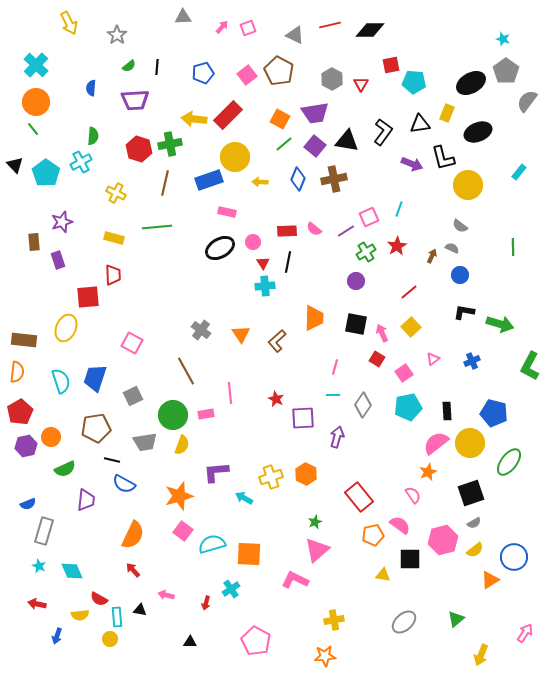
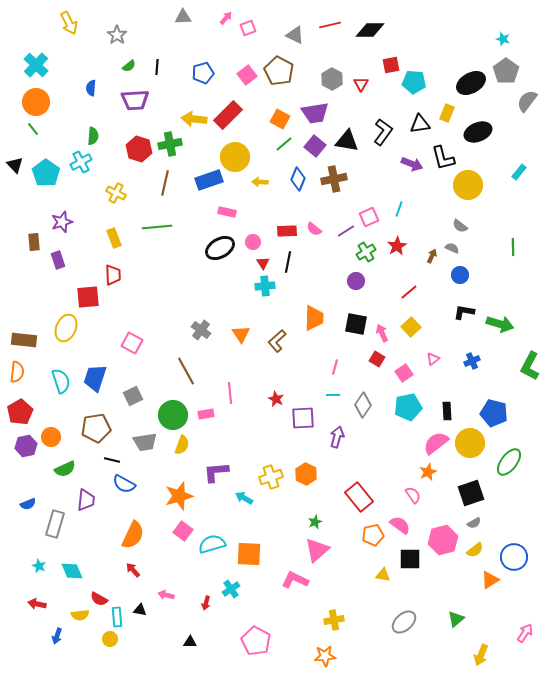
pink arrow at (222, 27): moved 4 px right, 9 px up
yellow rectangle at (114, 238): rotated 54 degrees clockwise
gray rectangle at (44, 531): moved 11 px right, 7 px up
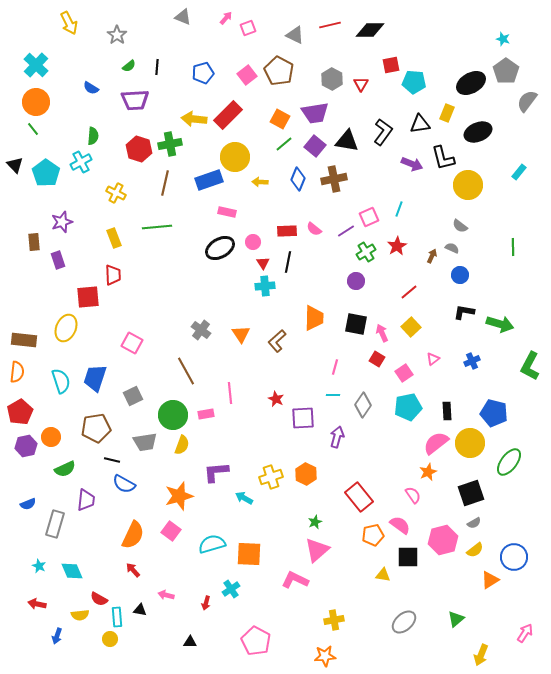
gray triangle at (183, 17): rotated 24 degrees clockwise
blue semicircle at (91, 88): rotated 63 degrees counterclockwise
pink square at (183, 531): moved 12 px left
black square at (410, 559): moved 2 px left, 2 px up
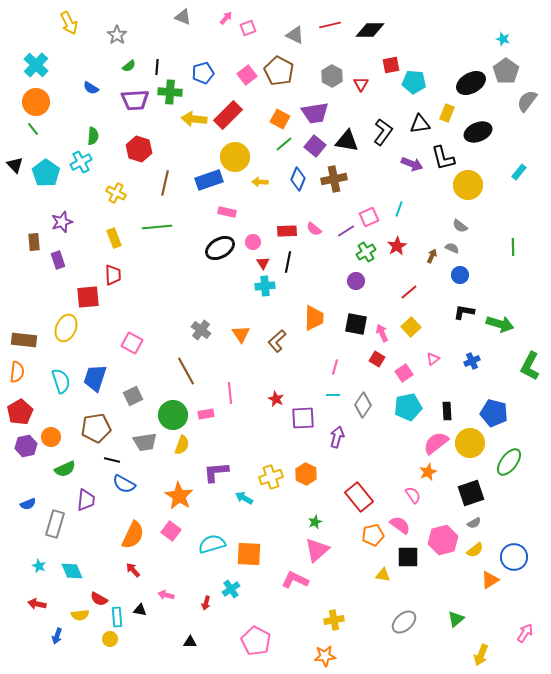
gray hexagon at (332, 79): moved 3 px up
green cross at (170, 144): moved 52 px up; rotated 15 degrees clockwise
orange star at (179, 496): rotated 24 degrees counterclockwise
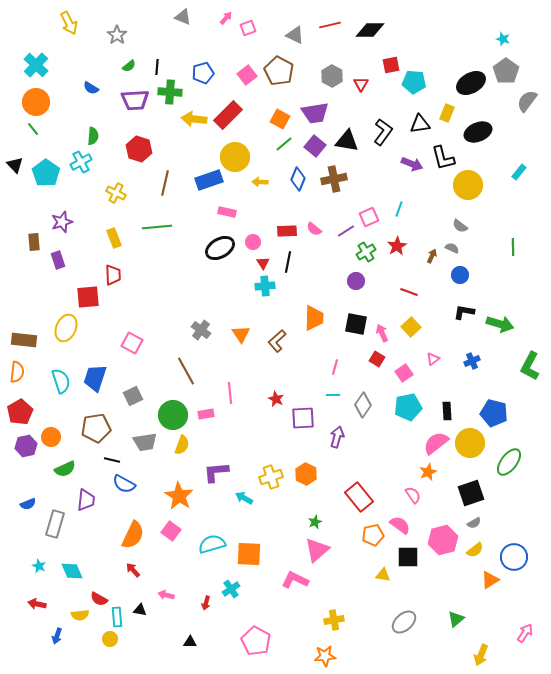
red line at (409, 292): rotated 60 degrees clockwise
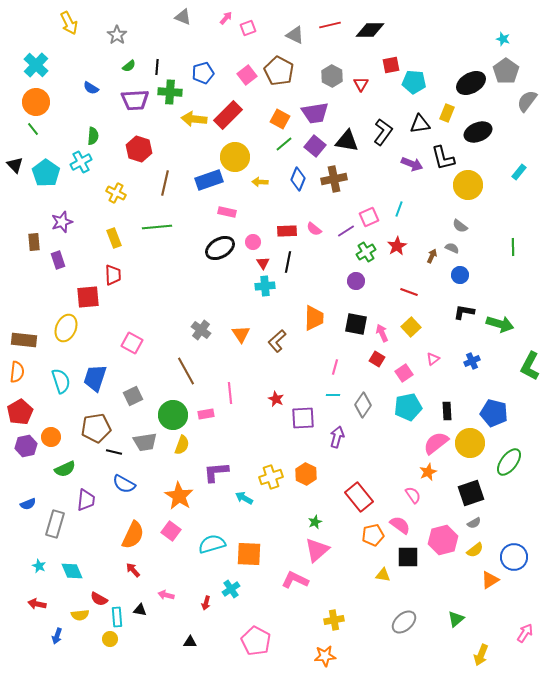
black line at (112, 460): moved 2 px right, 8 px up
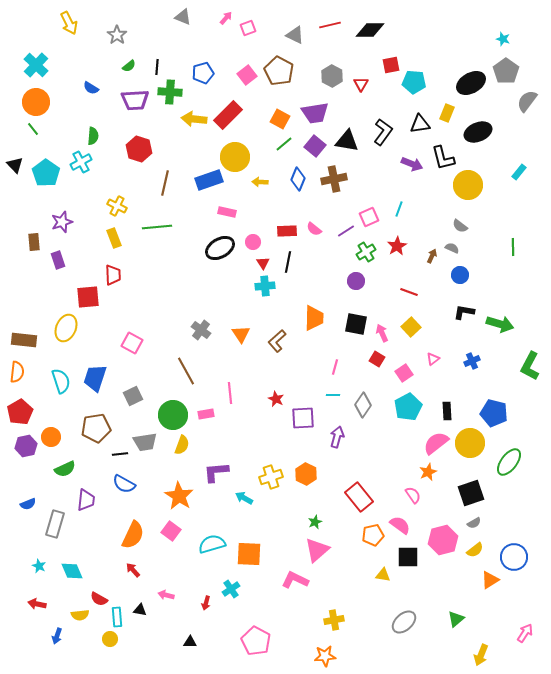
yellow cross at (116, 193): moved 1 px right, 13 px down
cyan pentagon at (408, 407): rotated 16 degrees counterclockwise
black line at (114, 452): moved 6 px right, 2 px down; rotated 21 degrees counterclockwise
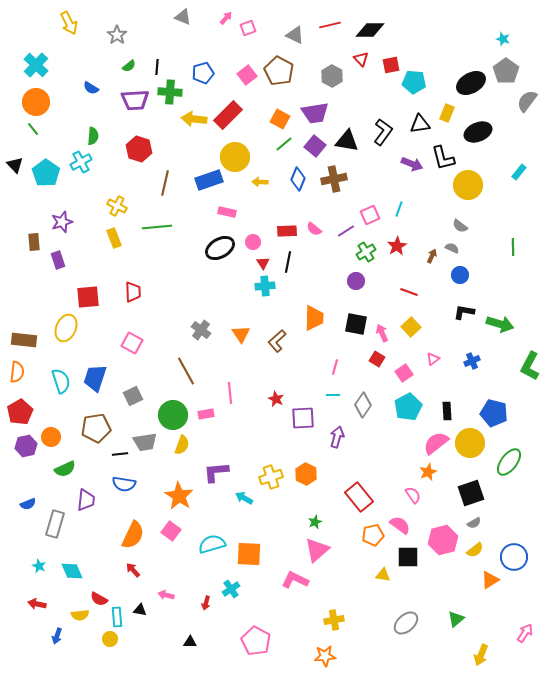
red triangle at (361, 84): moved 25 px up; rotated 14 degrees counterclockwise
pink square at (369, 217): moved 1 px right, 2 px up
red trapezoid at (113, 275): moved 20 px right, 17 px down
blue semicircle at (124, 484): rotated 20 degrees counterclockwise
gray ellipse at (404, 622): moved 2 px right, 1 px down
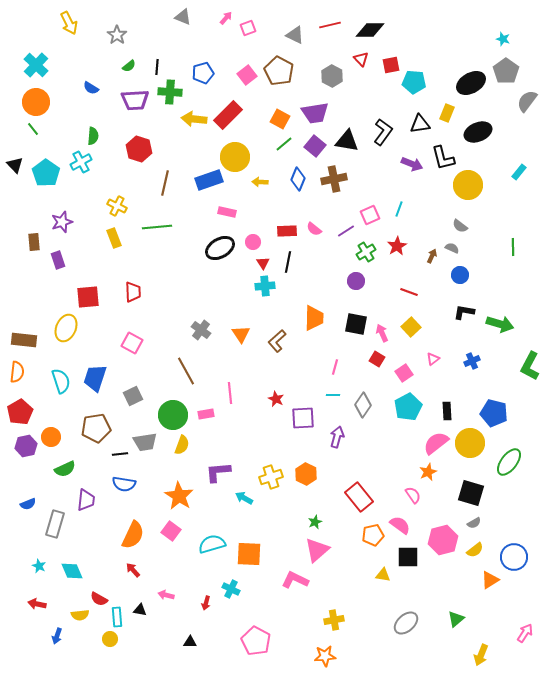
purple L-shape at (216, 472): moved 2 px right
black square at (471, 493): rotated 36 degrees clockwise
cyan cross at (231, 589): rotated 30 degrees counterclockwise
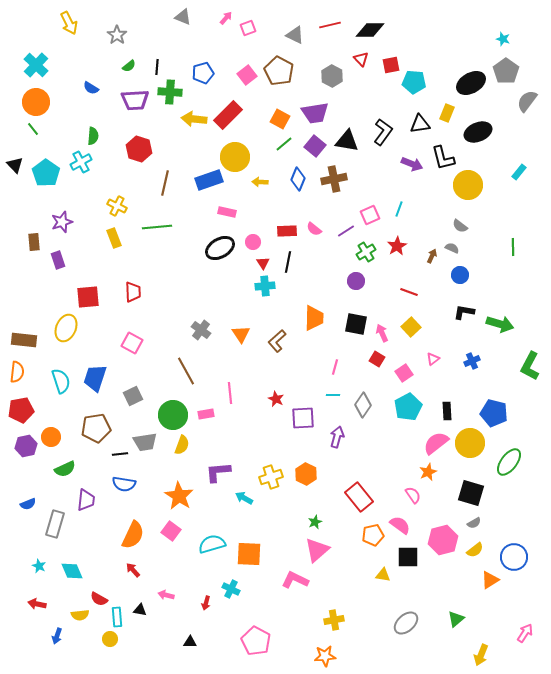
red pentagon at (20, 412): moved 1 px right, 2 px up; rotated 20 degrees clockwise
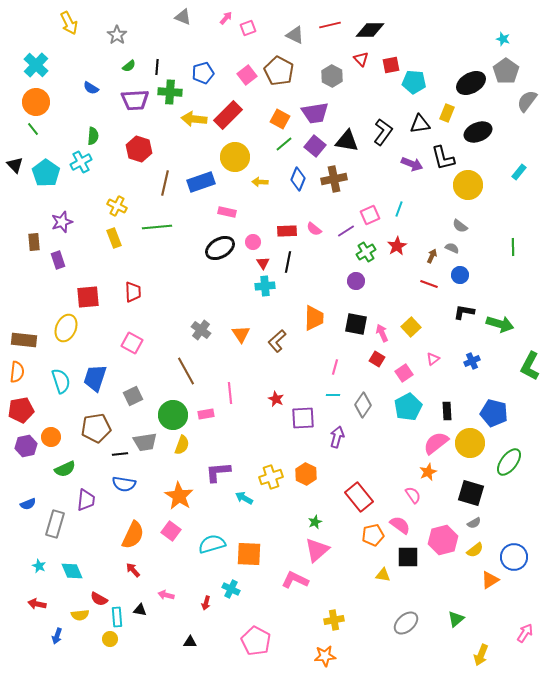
blue rectangle at (209, 180): moved 8 px left, 2 px down
red line at (409, 292): moved 20 px right, 8 px up
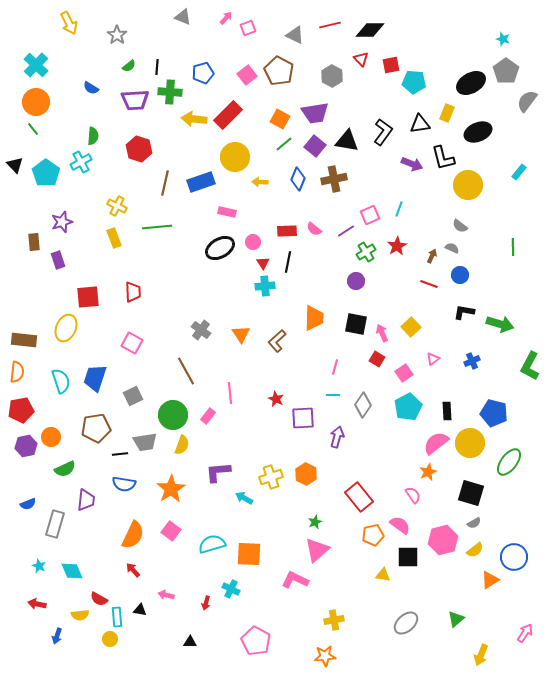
pink rectangle at (206, 414): moved 2 px right, 2 px down; rotated 42 degrees counterclockwise
orange star at (179, 496): moved 8 px left, 7 px up; rotated 8 degrees clockwise
